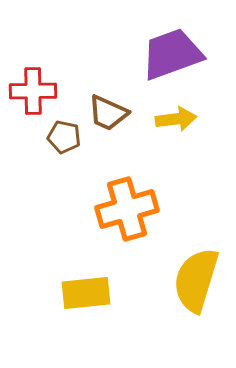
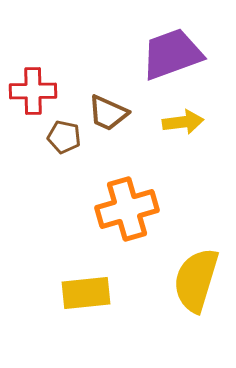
yellow arrow: moved 7 px right, 3 px down
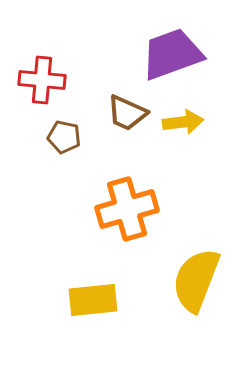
red cross: moved 9 px right, 11 px up; rotated 6 degrees clockwise
brown trapezoid: moved 19 px right
yellow semicircle: rotated 4 degrees clockwise
yellow rectangle: moved 7 px right, 7 px down
